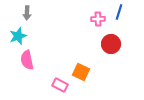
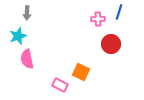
pink semicircle: moved 1 px up
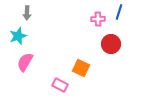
pink semicircle: moved 2 px left, 3 px down; rotated 42 degrees clockwise
orange square: moved 4 px up
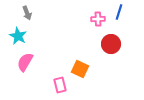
gray arrow: rotated 24 degrees counterclockwise
cyan star: rotated 24 degrees counterclockwise
orange square: moved 1 px left, 1 px down
pink rectangle: rotated 49 degrees clockwise
